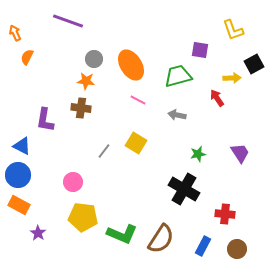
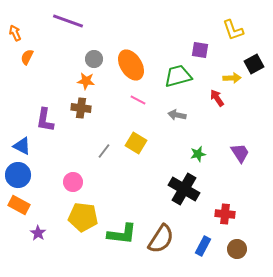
green L-shape: rotated 16 degrees counterclockwise
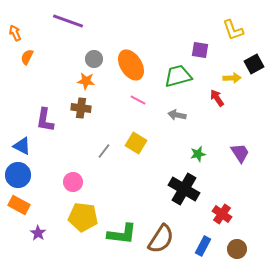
red cross: moved 3 px left; rotated 30 degrees clockwise
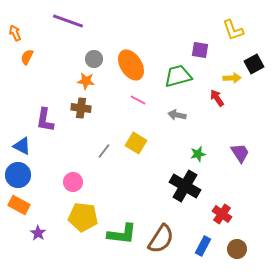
black cross: moved 1 px right, 3 px up
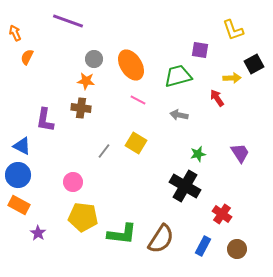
gray arrow: moved 2 px right
